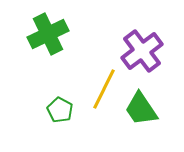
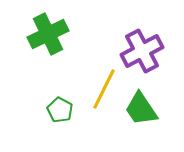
purple cross: rotated 9 degrees clockwise
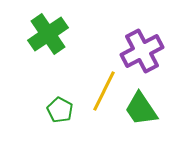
green cross: rotated 9 degrees counterclockwise
yellow line: moved 2 px down
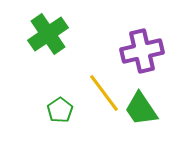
purple cross: rotated 15 degrees clockwise
yellow line: moved 2 px down; rotated 63 degrees counterclockwise
green pentagon: rotated 10 degrees clockwise
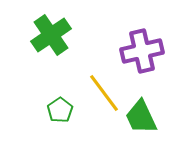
green cross: moved 3 px right, 1 px down
green trapezoid: moved 8 px down; rotated 9 degrees clockwise
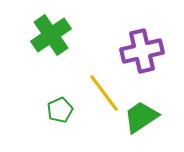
green pentagon: rotated 10 degrees clockwise
green trapezoid: rotated 81 degrees clockwise
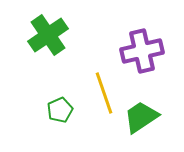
green cross: moved 3 px left
yellow line: rotated 18 degrees clockwise
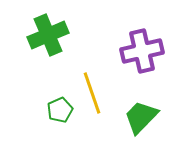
green cross: rotated 12 degrees clockwise
yellow line: moved 12 px left
green trapezoid: rotated 12 degrees counterclockwise
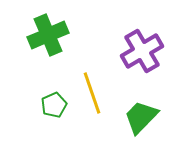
purple cross: rotated 18 degrees counterclockwise
green pentagon: moved 6 px left, 5 px up
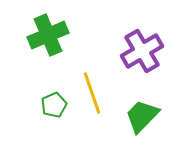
green trapezoid: moved 1 px right, 1 px up
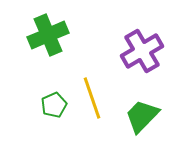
yellow line: moved 5 px down
